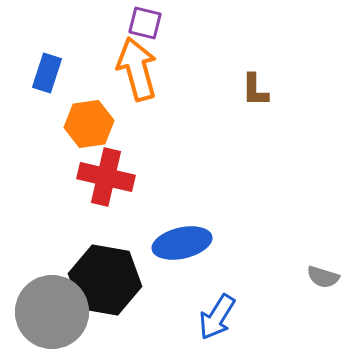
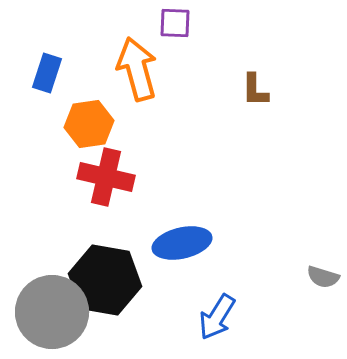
purple square: moved 30 px right; rotated 12 degrees counterclockwise
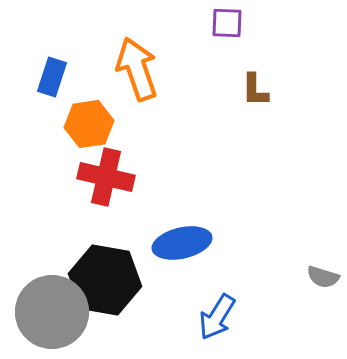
purple square: moved 52 px right
orange arrow: rotated 4 degrees counterclockwise
blue rectangle: moved 5 px right, 4 px down
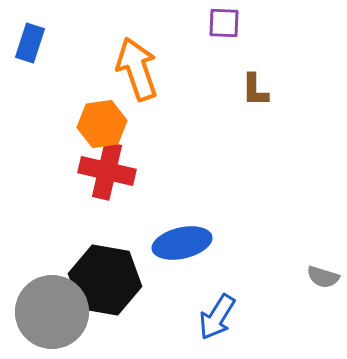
purple square: moved 3 px left
blue rectangle: moved 22 px left, 34 px up
orange hexagon: moved 13 px right
red cross: moved 1 px right, 6 px up
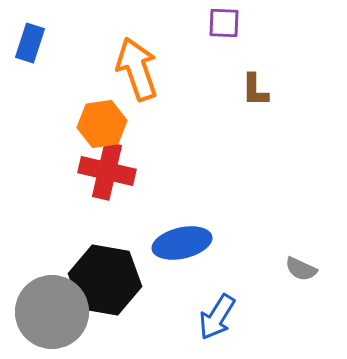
gray semicircle: moved 22 px left, 8 px up; rotated 8 degrees clockwise
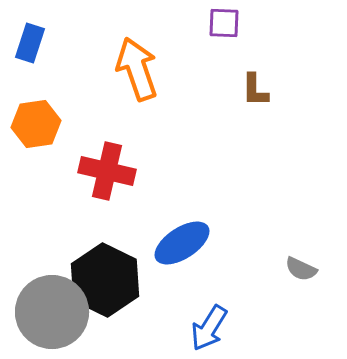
orange hexagon: moved 66 px left
blue ellipse: rotated 20 degrees counterclockwise
black hexagon: rotated 16 degrees clockwise
blue arrow: moved 8 px left, 11 px down
